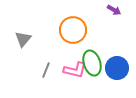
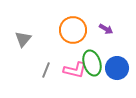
purple arrow: moved 8 px left, 19 px down
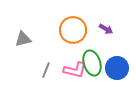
gray triangle: rotated 36 degrees clockwise
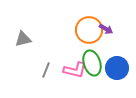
orange circle: moved 16 px right
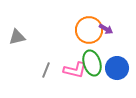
gray triangle: moved 6 px left, 2 px up
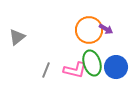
gray triangle: rotated 24 degrees counterclockwise
blue circle: moved 1 px left, 1 px up
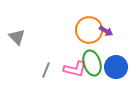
purple arrow: moved 2 px down
gray triangle: rotated 36 degrees counterclockwise
pink L-shape: moved 1 px up
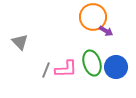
orange circle: moved 4 px right, 13 px up
gray triangle: moved 3 px right, 5 px down
pink L-shape: moved 9 px left; rotated 15 degrees counterclockwise
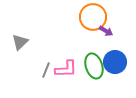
gray triangle: rotated 30 degrees clockwise
green ellipse: moved 2 px right, 3 px down
blue circle: moved 1 px left, 5 px up
